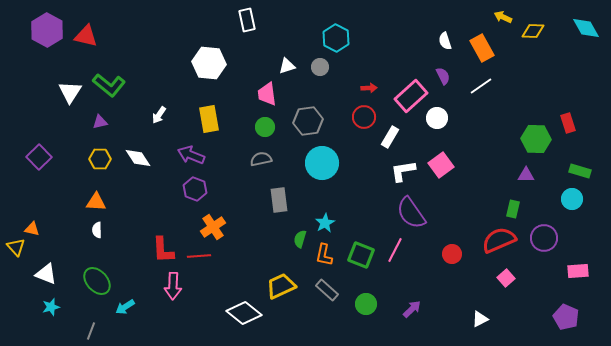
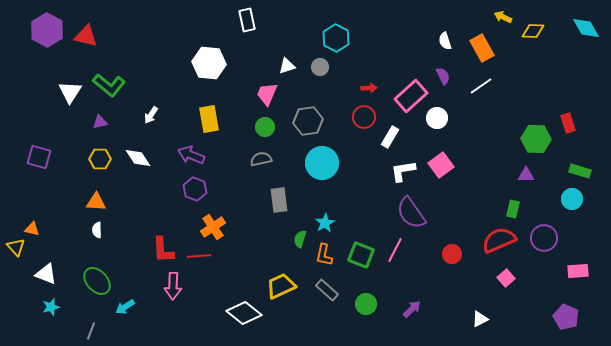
pink trapezoid at (267, 94): rotated 30 degrees clockwise
white arrow at (159, 115): moved 8 px left
purple square at (39, 157): rotated 30 degrees counterclockwise
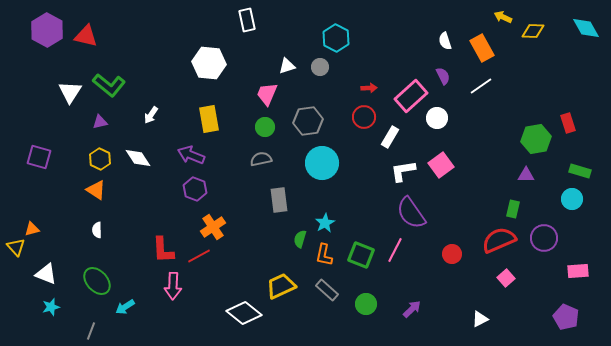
green hexagon at (536, 139): rotated 12 degrees counterclockwise
yellow hexagon at (100, 159): rotated 25 degrees clockwise
orange triangle at (96, 202): moved 12 px up; rotated 30 degrees clockwise
orange triangle at (32, 229): rotated 28 degrees counterclockwise
red line at (199, 256): rotated 25 degrees counterclockwise
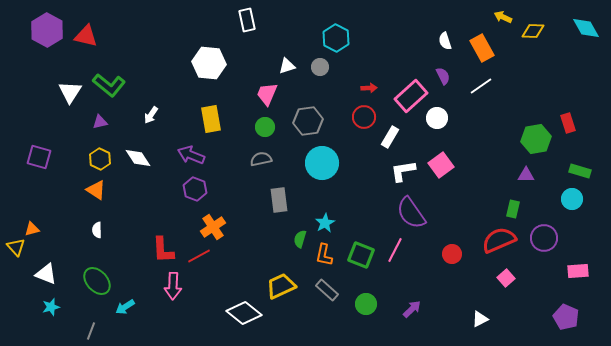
yellow rectangle at (209, 119): moved 2 px right
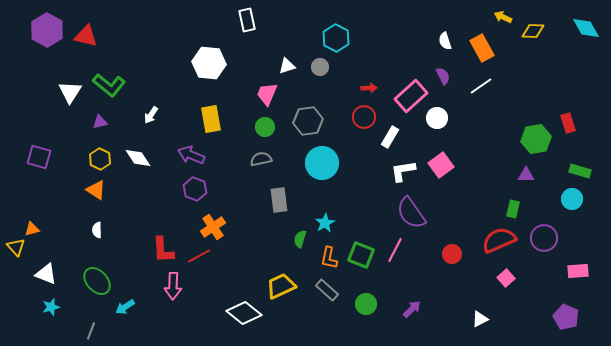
orange L-shape at (324, 255): moved 5 px right, 3 px down
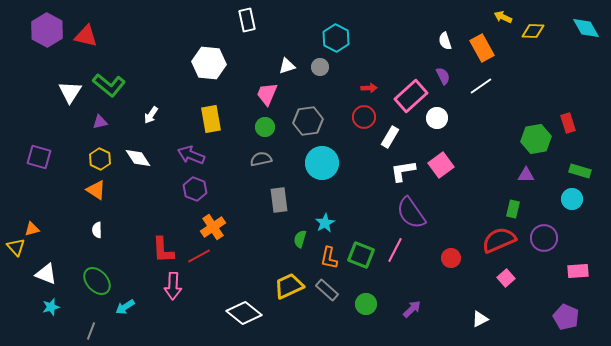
red circle at (452, 254): moved 1 px left, 4 px down
yellow trapezoid at (281, 286): moved 8 px right
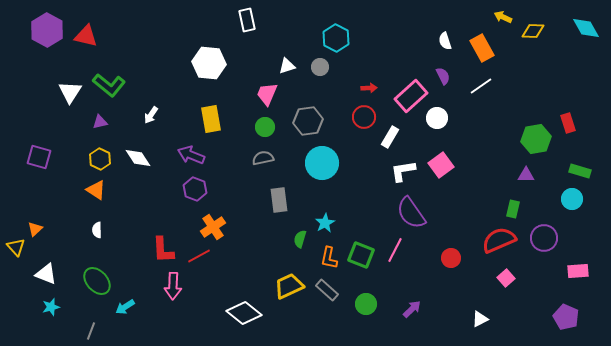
gray semicircle at (261, 159): moved 2 px right, 1 px up
orange triangle at (32, 229): moved 3 px right; rotated 28 degrees counterclockwise
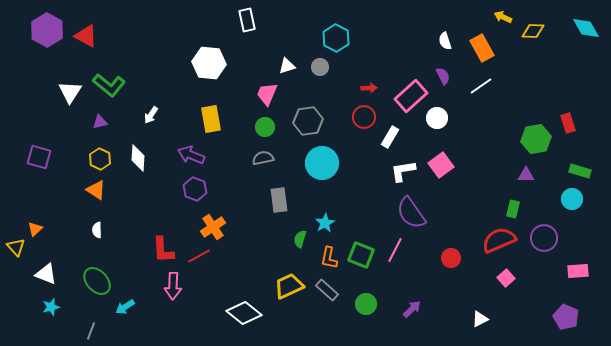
red triangle at (86, 36): rotated 15 degrees clockwise
white diamond at (138, 158): rotated 36 degrees clockwise
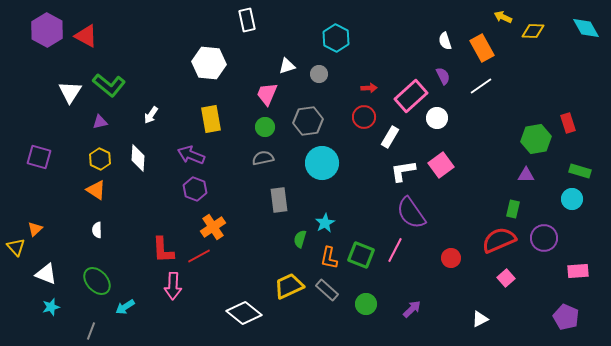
gray circle at (320, 67): moved 1 px left, 7 px down
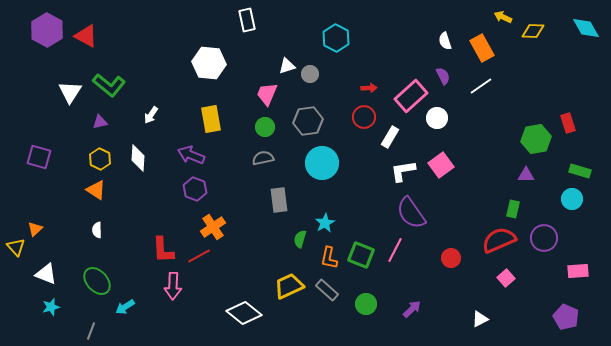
gray circle at (319, 74): moved 9 px left
